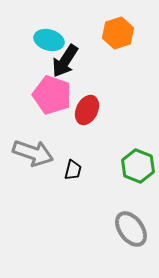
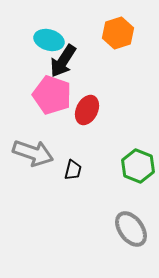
black arrow: moved 2 px left
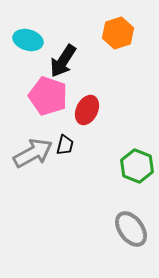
cyan ellipse: moved 21 px left
pink pentagon: moved 4 px left, 1 px down
gray arrow: rotated 48 degrees counterclockwise
green hexagon: moved 1 px left
black trapezoid: moved 8 px left, 25 px up
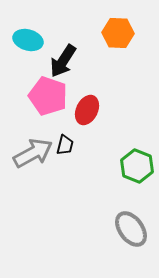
orange hexagon: rotated 20 degrees clockwise
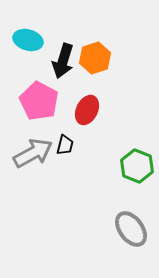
orange hexagon: moved 23 px left, 25 px down; rotated 20 degrees counterclockwise
black arrow: rotated 16 degrees counterclockwise
pink pentagon: moved 9 px left, 5 px down; rotated 9 degrees clockwise
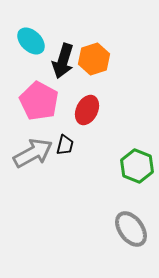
cyan ellipse: moved 3 px right, 1 px down; rotated 28 degrees clockwise
orange hexagon: moved 1 px left, 1 px down
